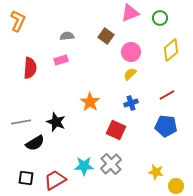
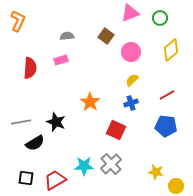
yellow semicircle: moved 2 px right, 6 px down
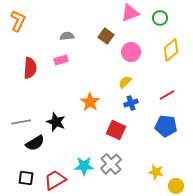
yellow semicircle: moved 7 px left, 2 px down
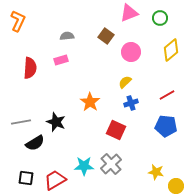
pink triangle: moved 1 px left
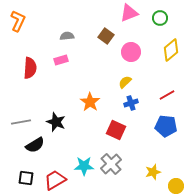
black semicircle: moved 2 px down
yellow star: moved 3 px left; rotated 28 degrees counterclockwise
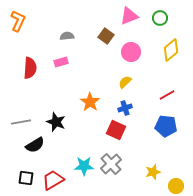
pink triangle: moved 3 px down
pink rectangle: moved 2 px down
blue cross: moved 6 px left, 5 px down
red trapezoid: moved 2 px left
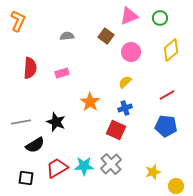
pink rectangle: moved 1 px right, 11 px down
red trapezoid: moved 4 px right, 12 px up
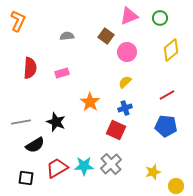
pink circle: moved 4 px left
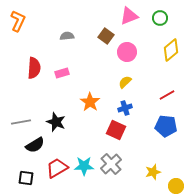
red semicircle: moved 4 px right
